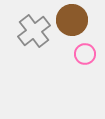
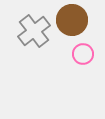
pink circle: moved 2 px left
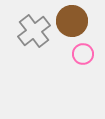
brown circle: moved 1 px down
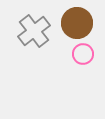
brown circle: moved 5 px right, 2 px down
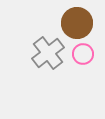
gray cross: moved 14 px right, 22 px down
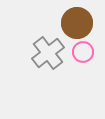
pink circle: moved 2 px up
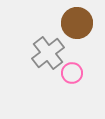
pink circle: moved 11 px left, 21 px down
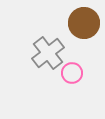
brown circle: moved 7 px right
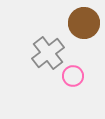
pink circle: moved 1 px right, 3 px down
